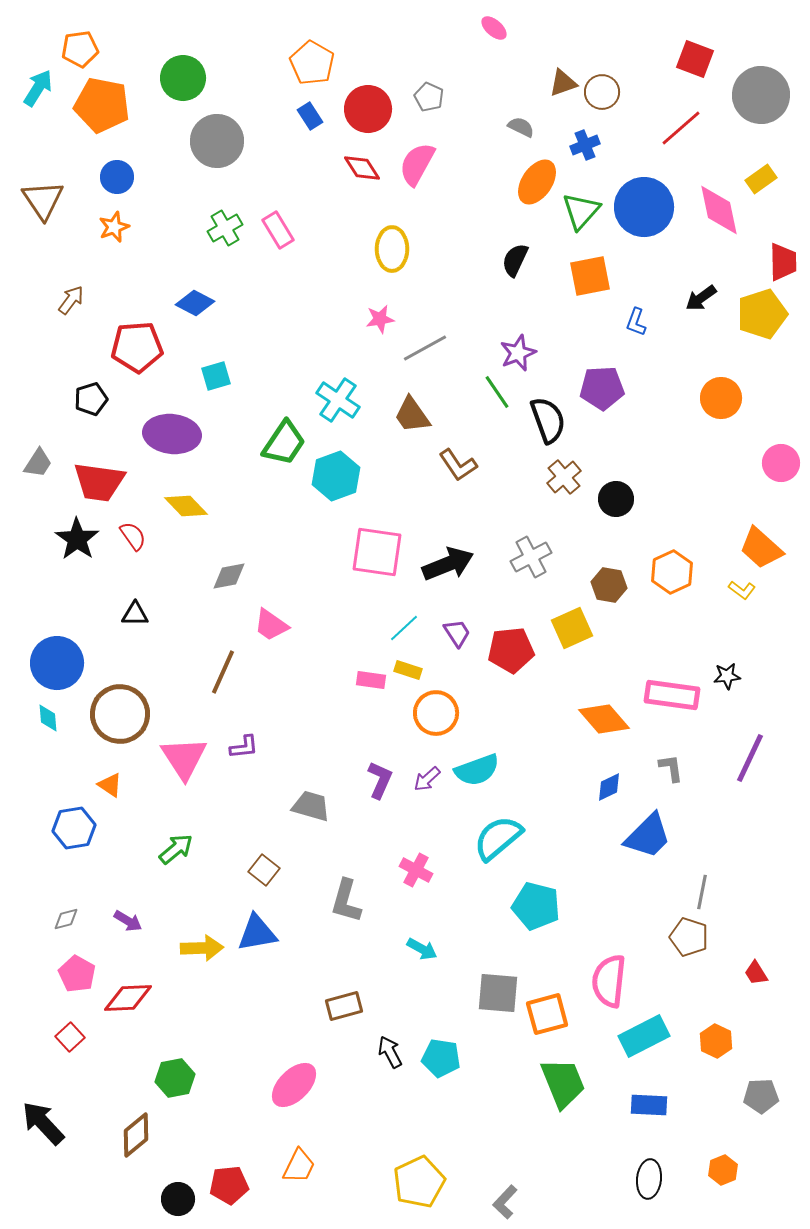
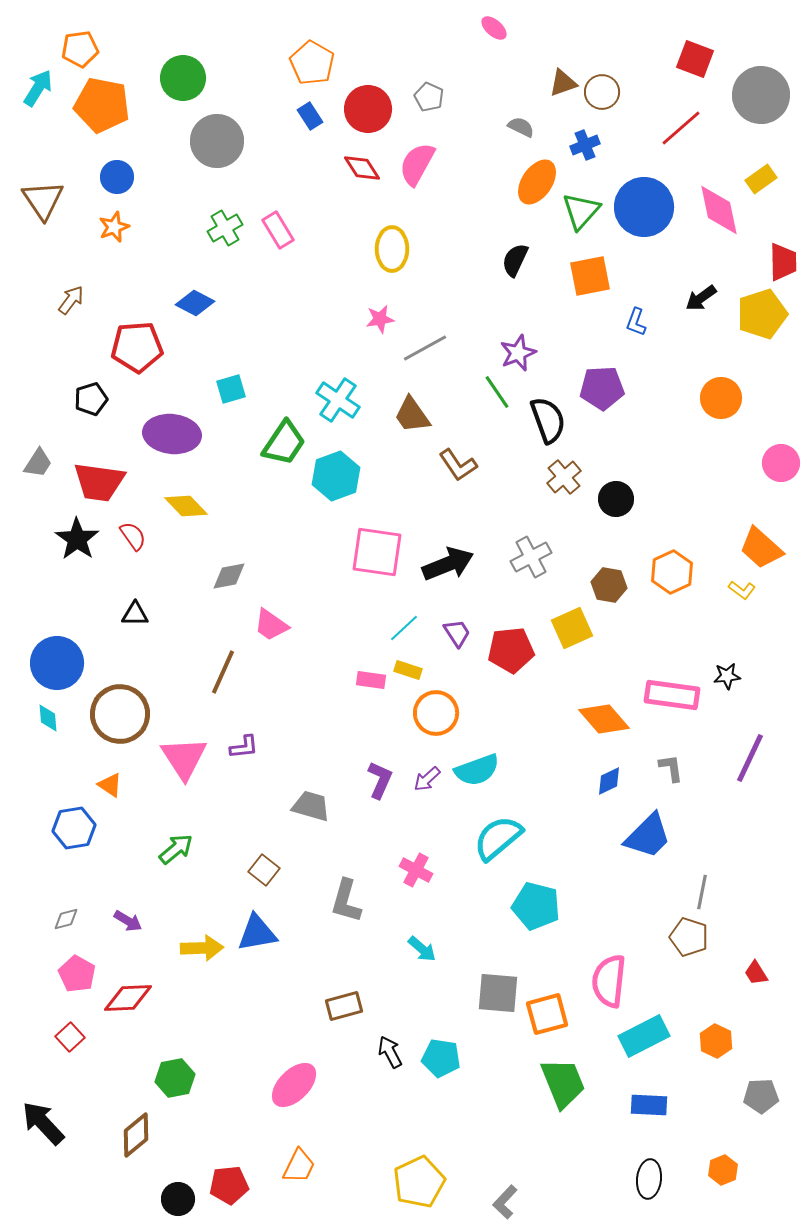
cyan square at (216, 376): moved 15 px right, 13 px down
blue diamond at (609, 787): moved 6 px up
cyan arrow at (422, 949): rotated 12 degrees clockwise
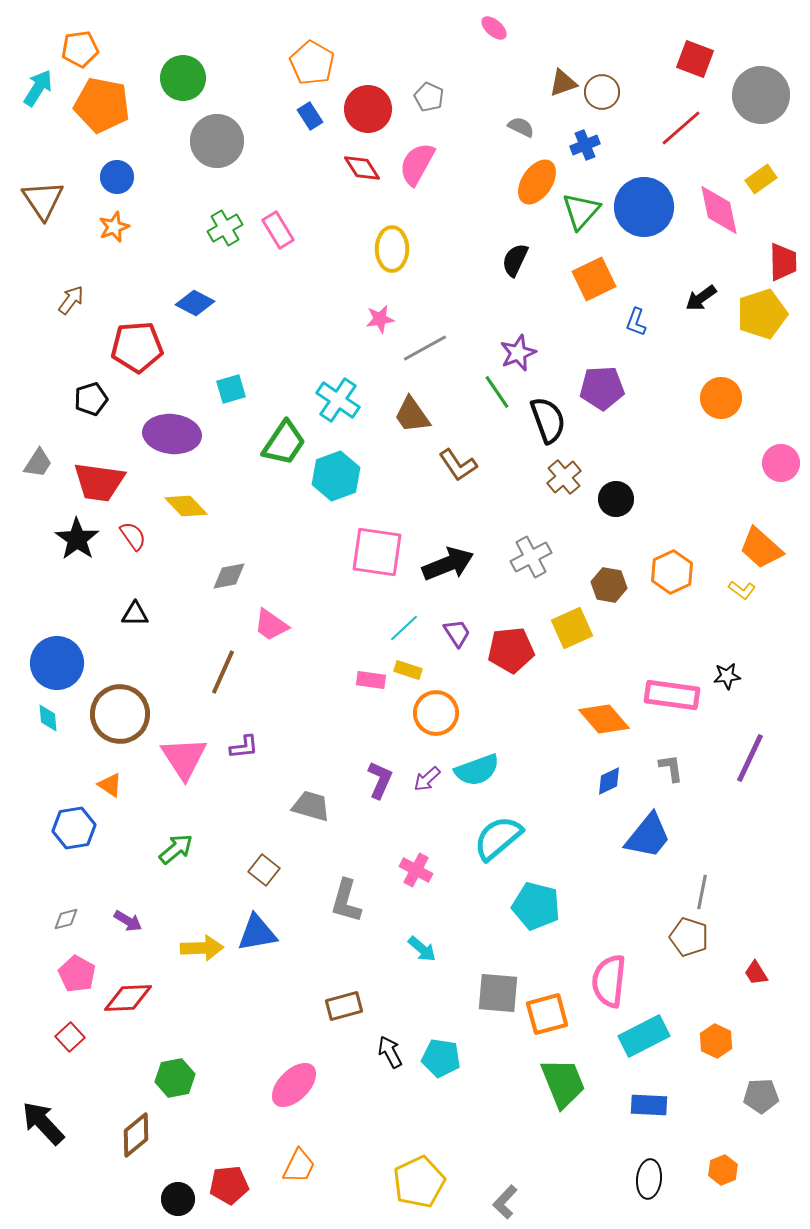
orange square at (590, 276): moved 4 px right, 3 px down; rotated 15 degrees counterclockwise
blue trapezoid at (648, 836): rotated 6 degrees counterclockwise
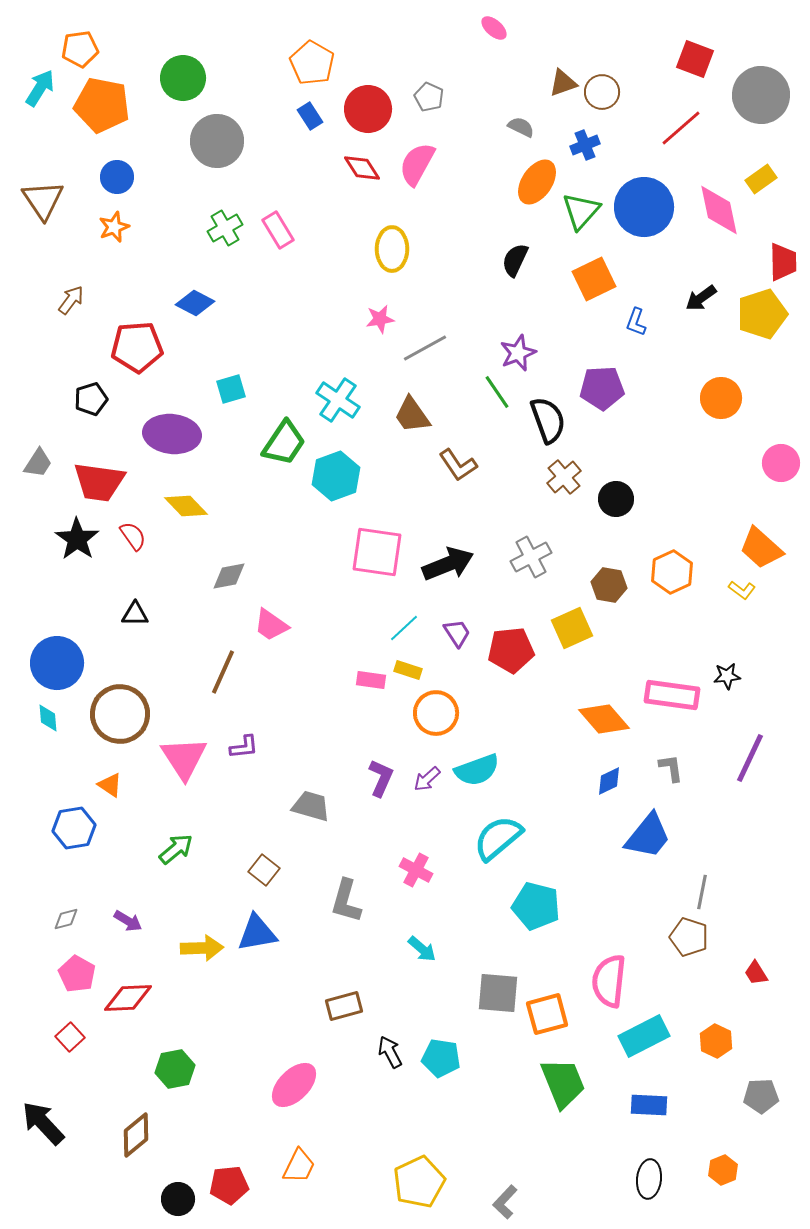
cyan arrow at (38, 88): moved 2 px right
purple L-shape at (380, 780): moved 1 px right, 2 px up
green hexagon at (175, 1078): moved 9 px up
